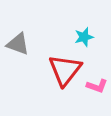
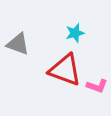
cyan star: moved 9 px left, 4 px up
red triangle: rotated 48 degrees counterclockwise
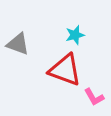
cyan star: moved 2 px down
pink L-shape: moved 3 px left, 11 px down; rotated 40 degrees clockwise
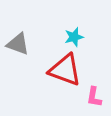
cyan star: moved 1 px left, 2 px down
pink L-shape: rotated 40 degrees clockwise
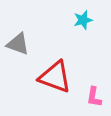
cyan star: moved 9 px right, 17 px up
red triangle: moved 10 px left, 7 px down
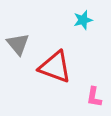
gray triangle: rotated 30 degrees clockwise
red triangle: moved 10 px up
